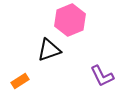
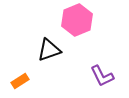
pink hexagon: moved 7 px right
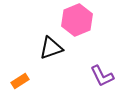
black triangle: moved 2 px right, 2 px up
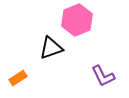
purple L-shape: moved 1 px right
orange rectangle: moved 2 px left, 3 px up
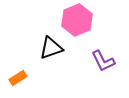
purple L-shape: moved 15 px up
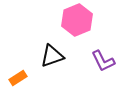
black triangle: moved 1 px right, 8 px down
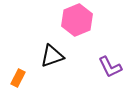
purple L-shape: moved 7 px right, 6 px down
orange rectangle: rotated 30 degrees counterclockwise
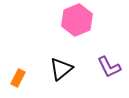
black triangle: moved 9 px right, 13 px down; rotated 20 degrees counterclockwise
purple L-shape: moved 1 px left
